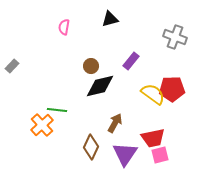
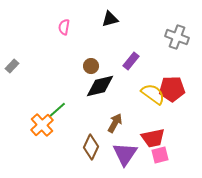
gray cross: moved 2 px right
green line: rotated 48 degrees counterclockwise
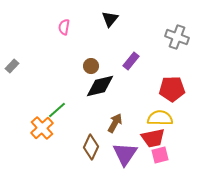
black triangle: rotated 36 degrees counterclockwise
yellow semicircle: moved 7 px right, 24 px down; rotated 35 degrees counterclockwise
orange cross: moved 3 px down
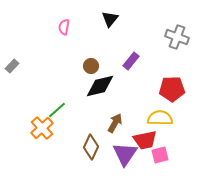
red trapezoid: moved 8 px left, 2 px down
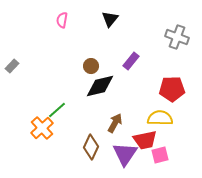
pink semicircle: moved 2 px left, 7 px up
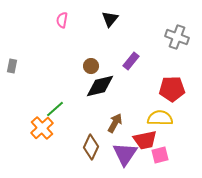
gray rectangle: rotated 32 degrees counterclockwise
green line: moved 2 px left, 1 px up
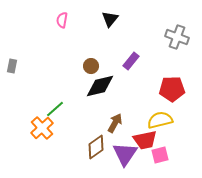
yellow semicircle: moved 2 px down; rotated 15 degrees counterclockwise
brown diamond: moved 5 px right; rotated 30 degrees clockwise
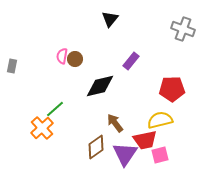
pink semicircle: moved 36 px down
gray cross: moved 6 px right, 8 px up
brown circle: moved 16 px left, 7 px up
brown arrow: rotated 66 degrees counterclockwise
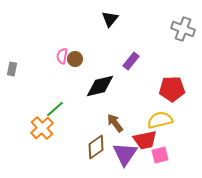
gray rectangle: moved 3 px down
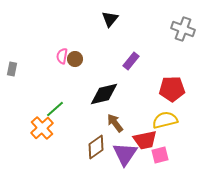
black diamond: moved 4 px right, 8 px down
yellow semicircle: moved 5 px right
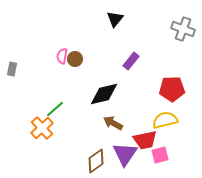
black triangle: moved 5 px right
brown arrow: moved 2 px left; rotated 24 degrees counterclockwise
brown diamond: moved 14 px down
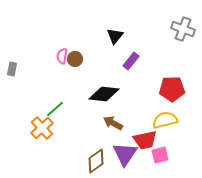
black triangle: moved 17 px down
black diamond: rotated 20 degrees clockwise
